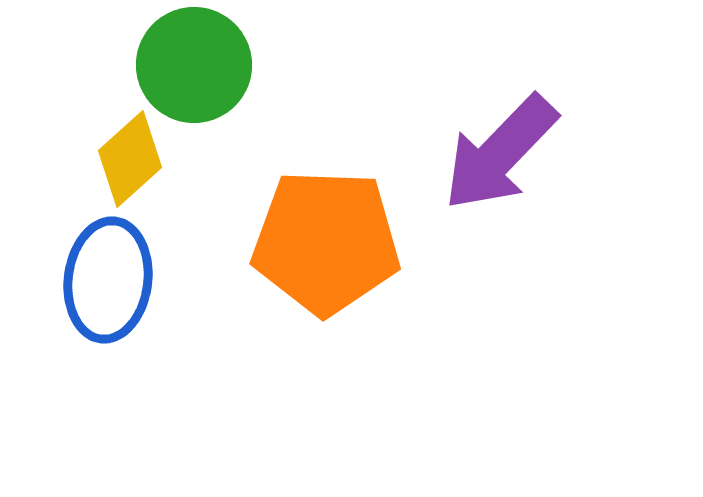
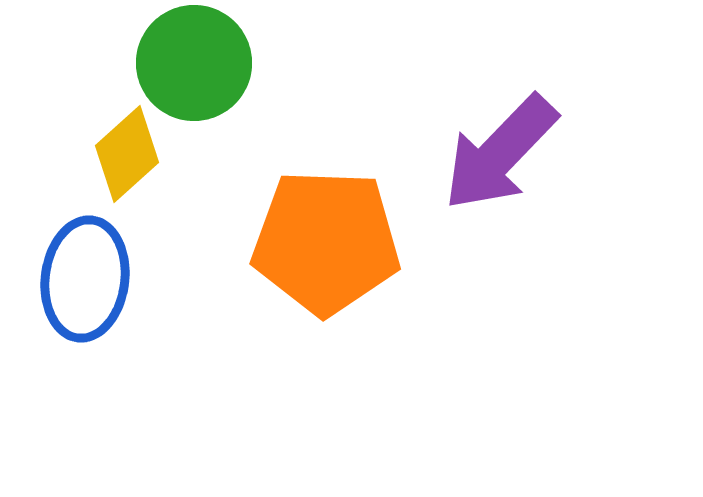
green circle: moved 2 px up
yellow diamond: moved 3 px left, 5 px up
blue ellipse: moved 23 px left, 1 px up
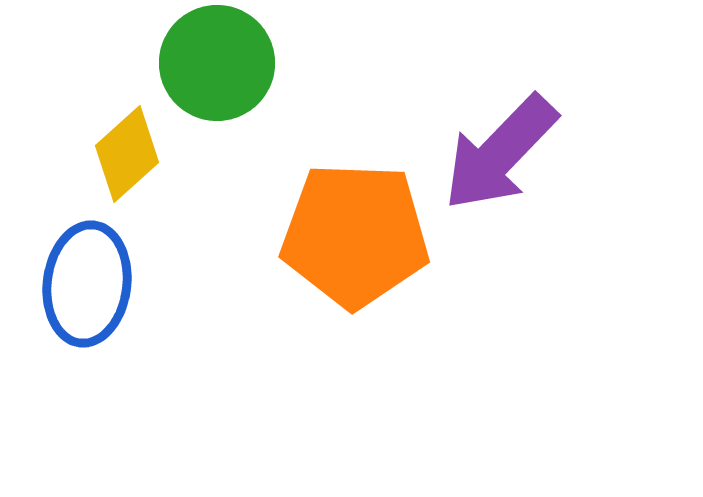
green circle: moved 23 px right
orange pentagon: moved 29 px right, 7 px up
blue ellipse: moved 2 px right, 5 px down
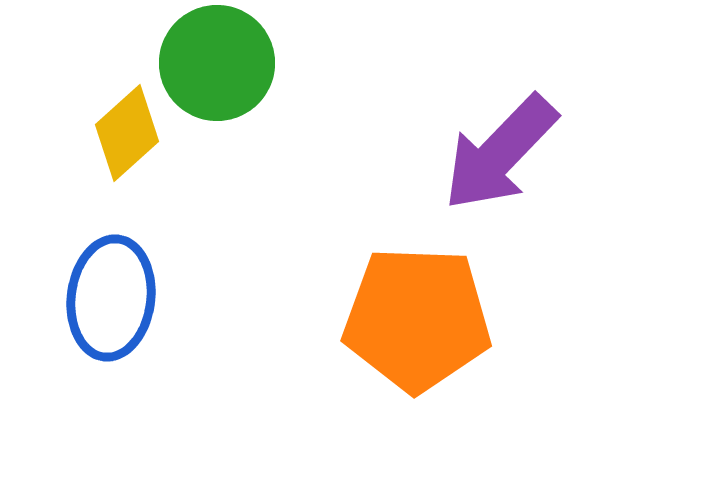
yellow diamond: moved 21 px up
orange pentagon: moved 62 px right, 84 px down
blue ellipse: moved 24 px right, 14 px down
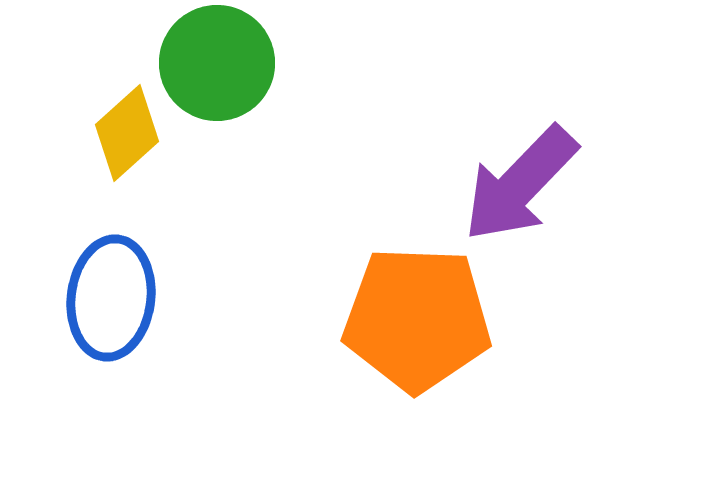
purple arrow: moved 20 px right, 31 px down
